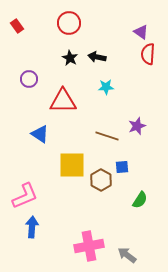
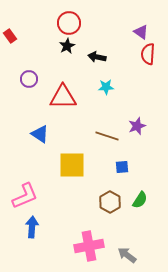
red rectangle: moved 7 px left, 10 px down
black star: moved 3 px left, 12 px up; rotated 14 degrees clockwise
red triangle: moved 4 px up
brown hexagon: moved 9 px right, 22 px down
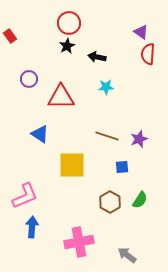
red triangle: moved 2 px left
purple star: moved 2 px right, 13 px down
pink cross: moved 10 px left, 4 px up
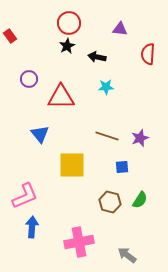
purple triangle: moved 21 px left, 3 px up; rotated 28 degrees counterclockwise
blue triangle: rotated 18 degrees clockwise
purple star: moved 1 px right, 1 px up
brown hexagon: rotated 15 degrees counterclockwise
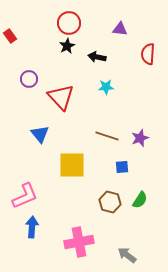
red triangle: rotated 48 degrees clockwise
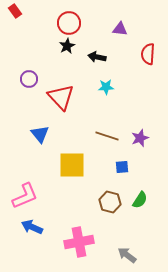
red rectangle: moved 5 px right, 25 px up
blue arrow: rotated 70 degrees counterclockwise
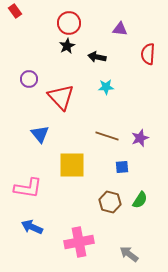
pink L-shape: moved 3 px right, 8 px up; rotated 32 degrees clockwise
gray arrow: moved 2 px right, 1 px up
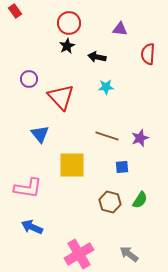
pink cross: moved 12 px down; rotated 20 degrees counterclockwise
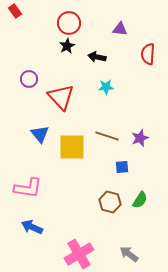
yellow square: moved 18 px up
